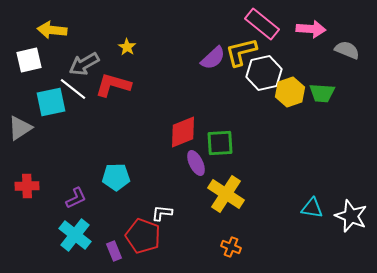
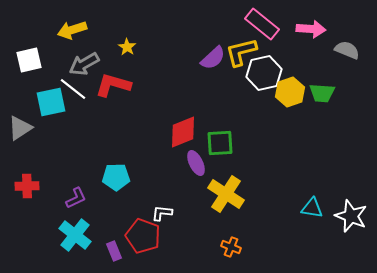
yellow arrow: moved 20 px right; rotated 24 degrees counterclockwise
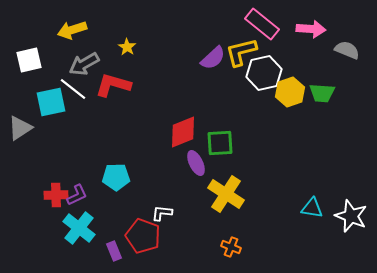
red cross: moved 29 px right, 9 px down
purple L-shape: moved 1 px right, 3 px up
cyan cross: moved 4 px right, 7 px up
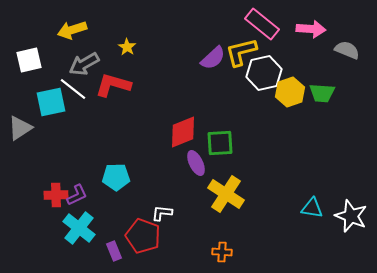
orange cross: moved 9 px left, 5 px down; rotated 18 degrees counterclockwise
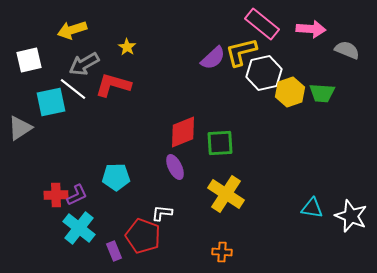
purple ellipse: moved 21 px left, 4 px down
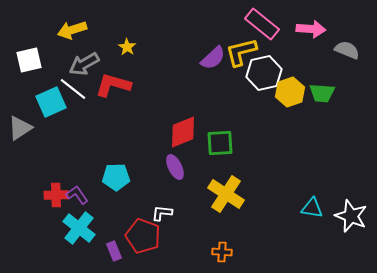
cyan square: rotated 12 degrees counterclockwise
purple L-shape: rotated 100 degrees counterclockwise
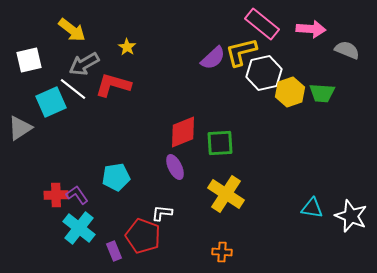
yellow arrow: rotated 124 degrees counterclockwise
cyan pentagon: rotated 8 degrees counterclockwise
